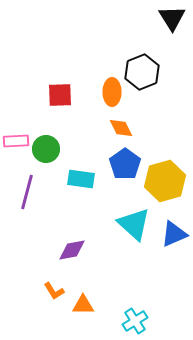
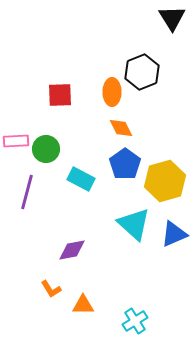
cyan rectangle: rotated 20 degrees clockwise
orange L-shape: moved 3 px left, 2 px up
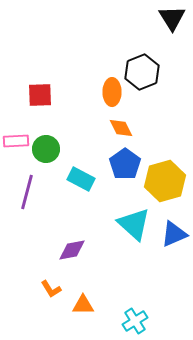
red square: moved 20 px left
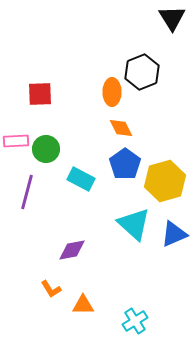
red square: moved 1 px up
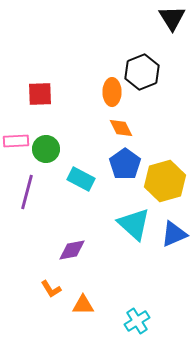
cyan cross: moved 2 px right
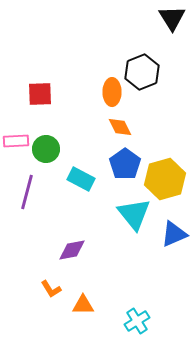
orange diamond: moved 1 px left, 1 px up
yellow hexagon: moved 2 px up
cyan triangle: moved 10 px up; rotated 9 degrees clockwise
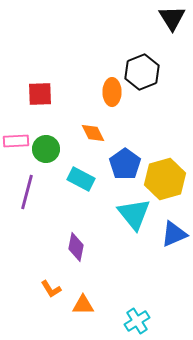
orange diamond: moved 27 px left, 6 px down
purple diamond: moved 4 px right, 3 px up; rotated 68 degrees counterclockwise
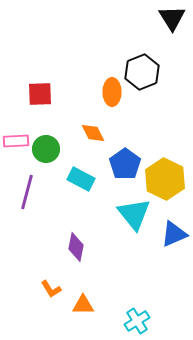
yellow hexagon: rotated 18 degrees counterclockwise
